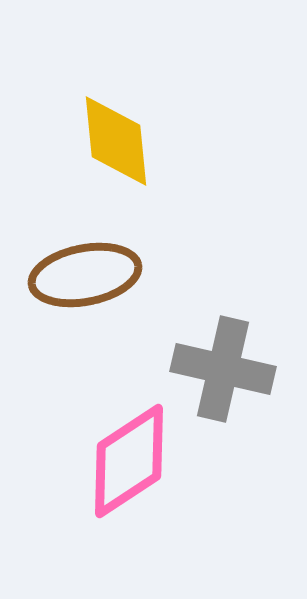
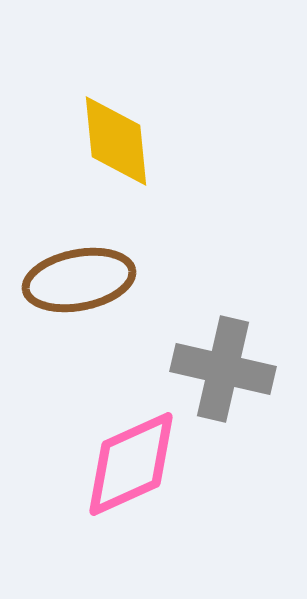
brown ellipse: moved 6 px left, 5 px down
pink diamond: moved 2 px right, 3 px down; rotated 9 degrees clockwise
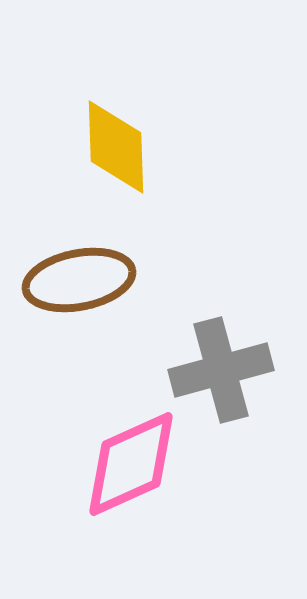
yellow diamond: moved 6 px down; rotated 4 degrees clockwise
gray cross: moved 2 px left, 1 px down; rotated 28 degrees counterclockwise
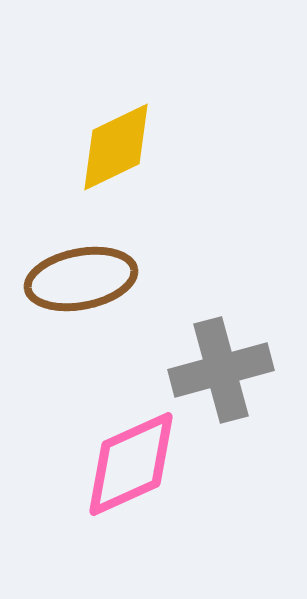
yellow diamond: rotated 66 degrees clockwise
brown ellipse: moved 2 px right, 1 px up
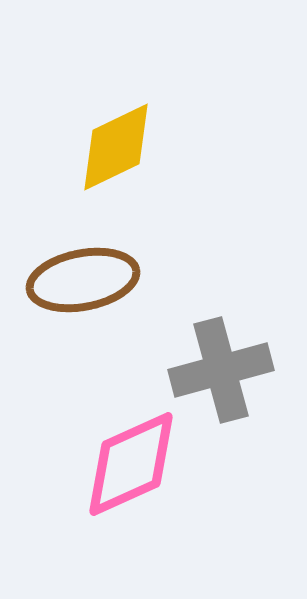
brown ellipse: moved 2 px right, 1 px down
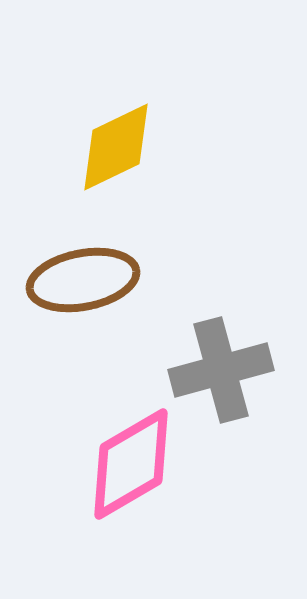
pink diamond: rotated 6 degrees counterclockwise
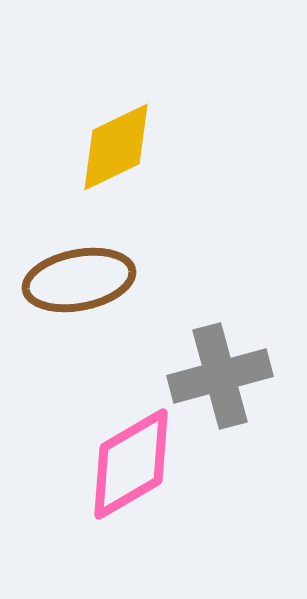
brown ellipse: moved 4 px left
gray cross: moved 1 px left, 6 px down
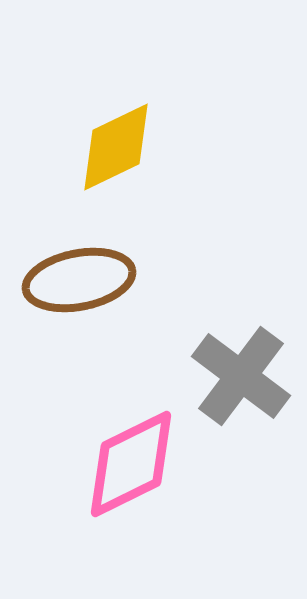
gray cross: moved 21 px right; rotated 38 degrees counterclockwise
pink diamond: rotated 4 degrees clockwise
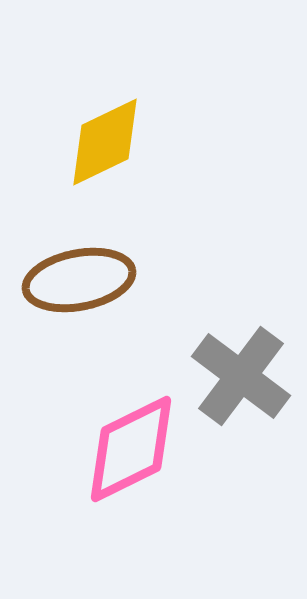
yellow diamond: moved 11 px left, 5 px up
pink diamond: moved 15 px up
